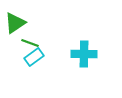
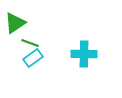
cyan rectangle: moved 1 px left, 1 px down
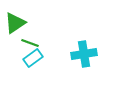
cyan cross: rotated 10 degrees counterclockwise
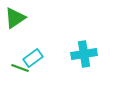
green triangle: moved 5 px up
green line: moved 10 px left, 25 px down
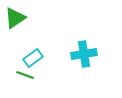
green line: moved 5 px right, 7 px down
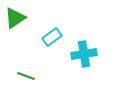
cyan rectangle: moved 19 px right, 21 px up
green line: moved 1 px right, 1 px down
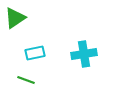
cyan rectangle: moved 17 px left, 16 px down; rotated 24 degrees clockwise
green line: moved 4 px down
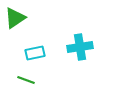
cyan cross: moved 4 px left, 7 px up
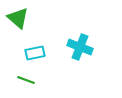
green triangle: moved 3 px right; rotated 45 degrees counterclockwise
cyan cross: rotated 30 degrees clockwise
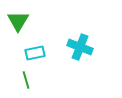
green triangle: moved 3 px down; rotated 20 degrees clockwise
green line: rotated 54 degrees clockwise
